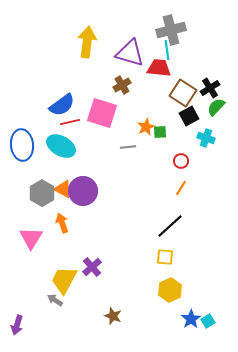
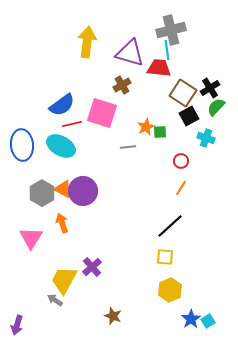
red line: moved 2 px right, 2 px down
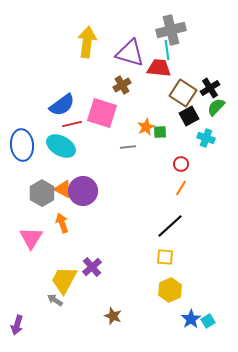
red circle: moved 3 px down
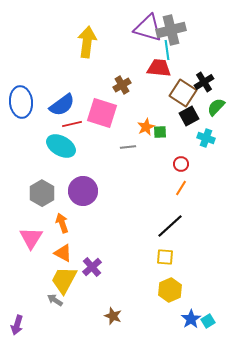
purple triangle: moved 18 px right, 25 px up
black cross: moved 6 px left, 6 px up
blue ellipse: moved 1 px left, 43 px up
orange triangle: moved 64 px down
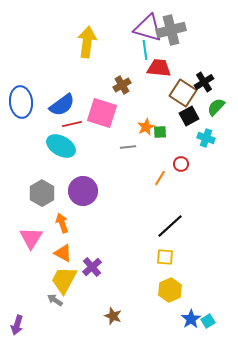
cyan line: moved 22 px left
orange line: moved 21 px left, 10 px up
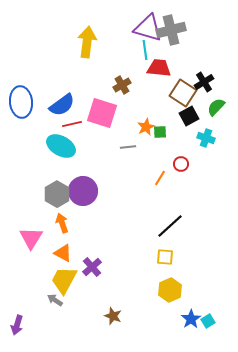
gray hexagon: moved 15 px right, 1 px down
